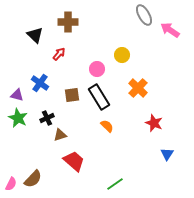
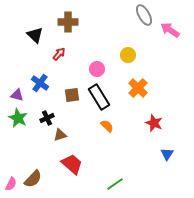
yellow circle: moved 6 px right
red trapezoid: moved 2 px left, 3 px down
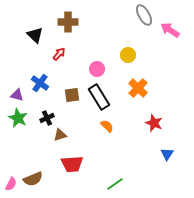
red trapezoid: rotated 135 degrees clockwise
brown semicircle: rotated 24 degrees clockwise
